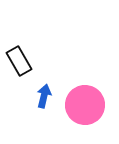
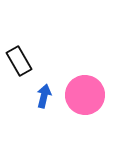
pink circle: moved 10 px up
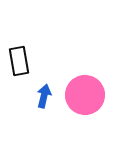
black rectangle: rotated 20 degrees clockwise
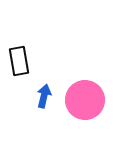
pink circle: moved 5 px down
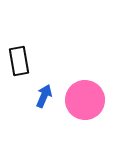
blue arrow: rotated 10 degrees clockwise
